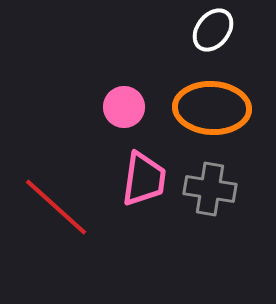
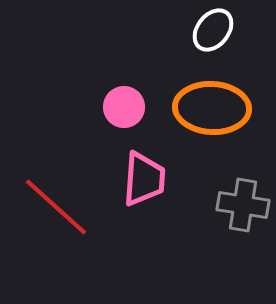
pink trapezoid: rotated 4 degrees counterclockwise
gray cross: moved 33 px right, 16 px down
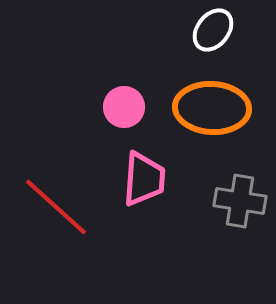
gray cross: moved 3 px left, 4 px up
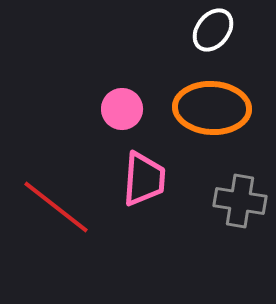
pink circle: moved 2 px left, 2 px down
red line: rotated 4 degrees counterclockwise
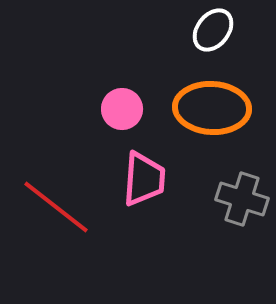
gray cross: moved 2 px right, 2 px up; rotated 9 degrees clockwise
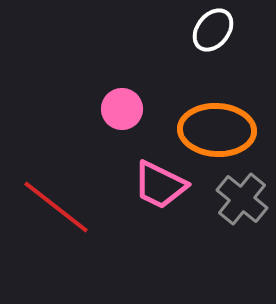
orange ellipse: moved 5 px right, 22 px down
pink trapezoid: moved 16 px right, 6 px down; rotated 112 degrees clockwise
gray cross: rotated 21 degrees clockwise
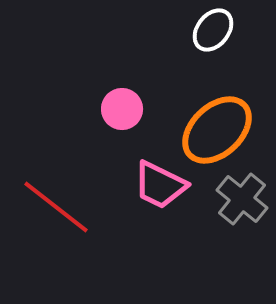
orange ellipse: rotated 46 degrees counterclockwise
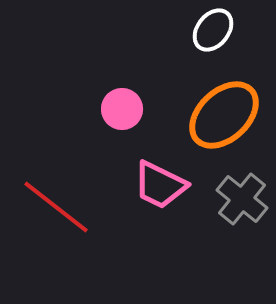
orange ellipse: moved 7 px right, 15 px up
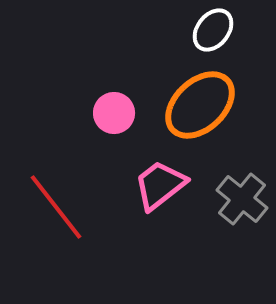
pink circle: moved 8 px left, 4 px down
orange ellipse: moved 24 px left, 10 px up
pink trapezoid: rotated 116 degrees clockwise
red line: rotated 14 degrees clockwise
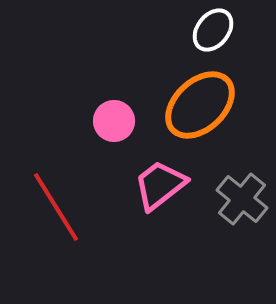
pink circle: moved 8 px down
red line: rotated 6 degrees clockwise
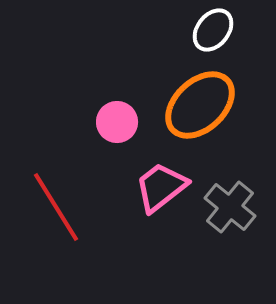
pink circle: moved 3 px right, 1 px down
pink trapezoid: moved 1 px right, 2 px down
gray cross: moved 12 px left, 8 px down
